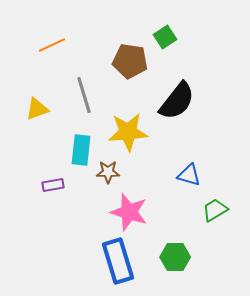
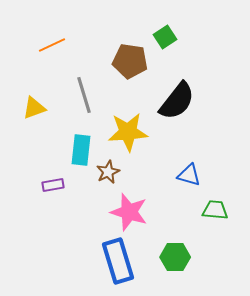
yellow triangle: moved 3 px left, 1 px up
brown star: rotated 25 degrees counterclockwise
green trapezoid: rotated 36 degrees clockwise
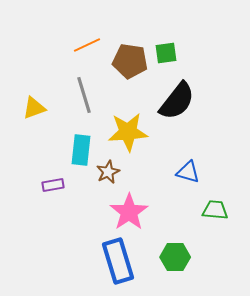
green square: moved 1 px right, 16 px down; rotated 25 degrees clockwise
orange line: moved 35 px right
blue triangle: moved 1 px left, 3 px up
pink star: rotated 21 degrees clockwise
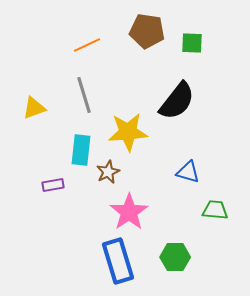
green square: moved 26 px right, 10 px up; rotated 10 degrees clockwise
brown pentagon: moved 17 px right, 30 px up
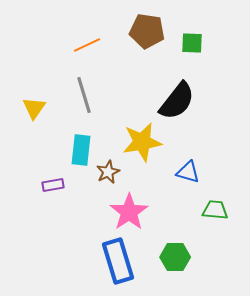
yellow triangle: rotated 35 degrees counterclockwise
yellow star: moved 14 px right, 10 px down; rotated 6 degrees counterclockwise
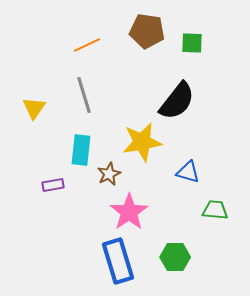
brown star: moved 1 px right, 2 px down
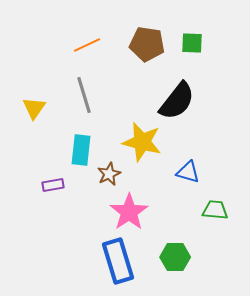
brown pentagon: moved 13 px down
yellow star: rotated 24 degrees clockwise
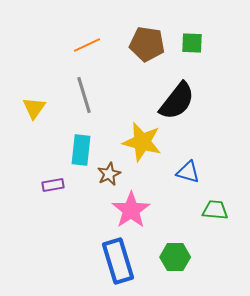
pink star: moved 2 px right, 2 px up
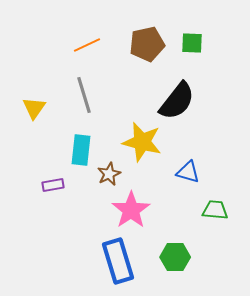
brown pentagon: rotated 20 degrees counterclockwise
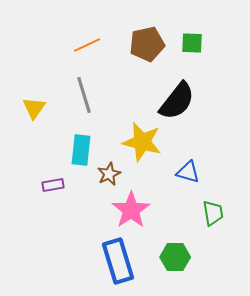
green trapezoid: moved 2 px left, 3 px down; rotated 76 degrees clockwise
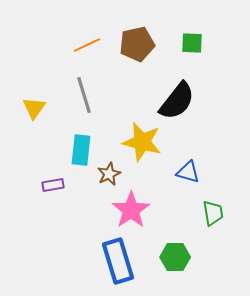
brown pentagon: moved 10 px left
